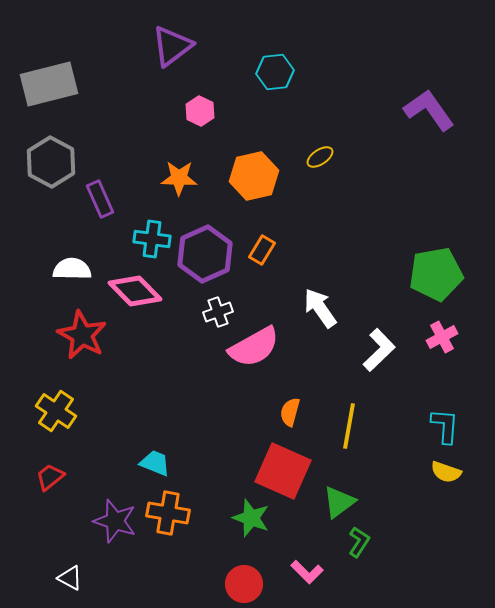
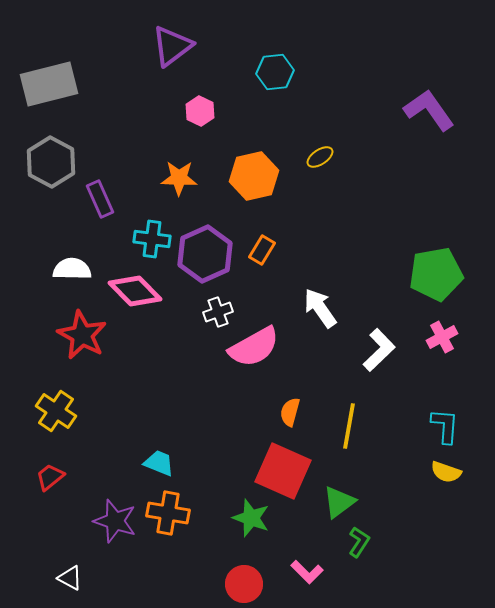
cyan trapezoid: moved 4 px right
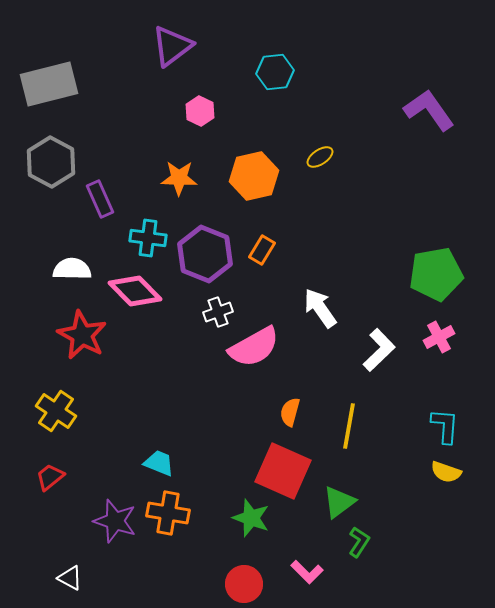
cyan cross: moved 4 px left, 1 px up
purple hexagon: rotated 14 degrees counterclockwise
pink cross: moved 3 px left
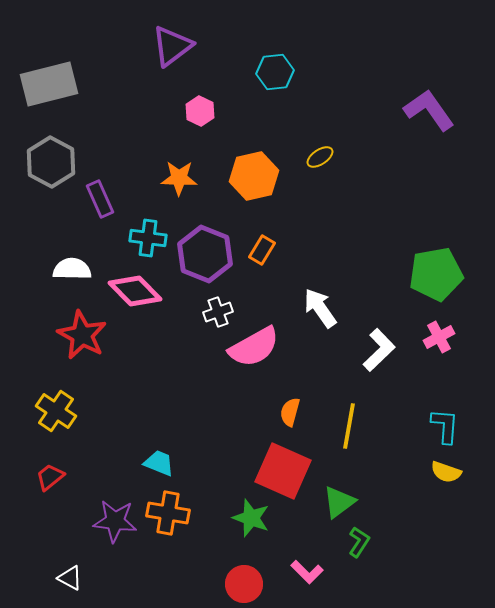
purple star: rotated 12 degrees counterclockwise
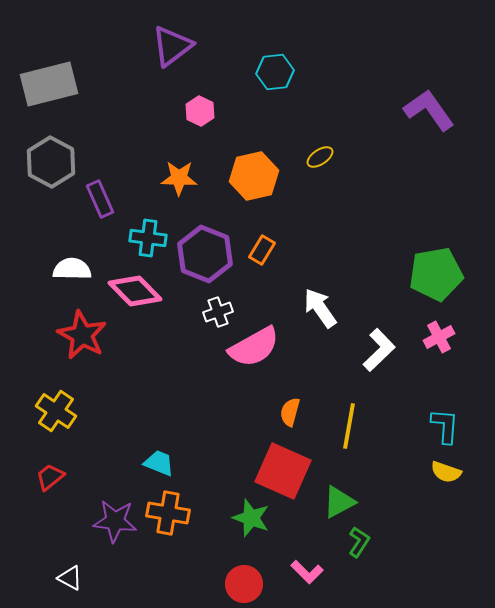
green triangle: rotated 9 degrees clockwise
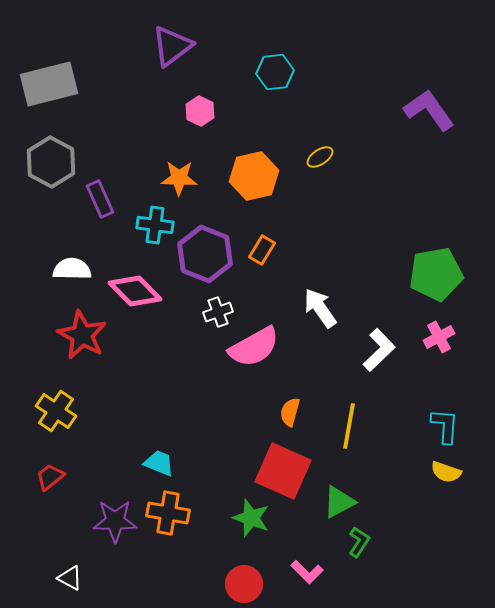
cyan cross: moved 7 px right, 13 px up
purple star: rotated 6 degrees counterclockwise
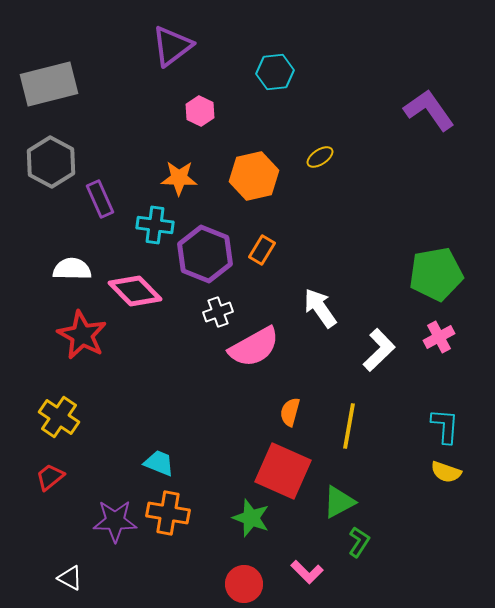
yellow cross: moved 3 px right, 6 px down
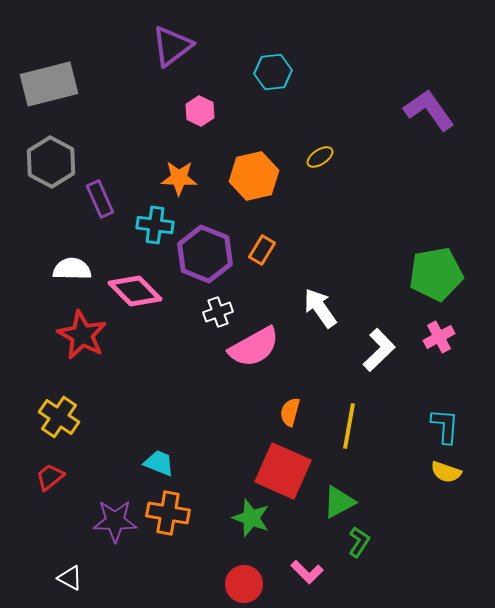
cyan hexagon: moved 2 px left
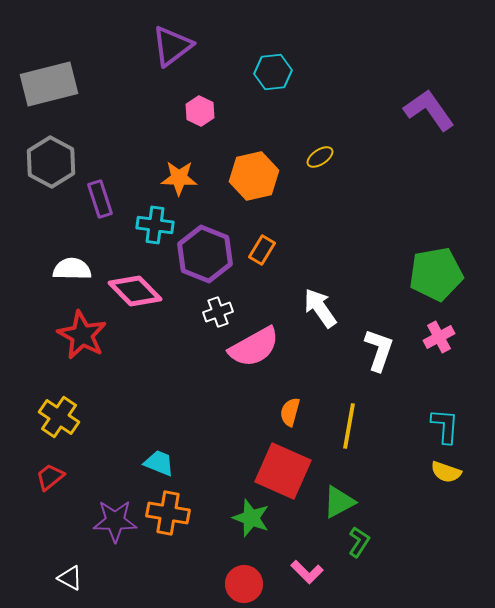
purple rectangle: rotated 6 degrees clockwise
white L-shape: rotated 27 degrees counterclockwise
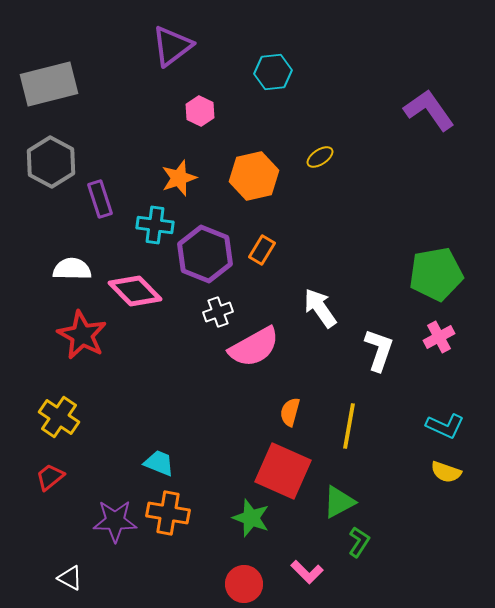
orange star: rotated 21 degrees counterclockwise
cyan L-shape: rotated 111 degrees clockwise
